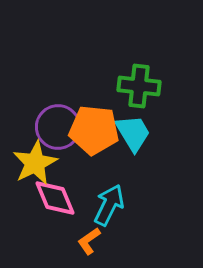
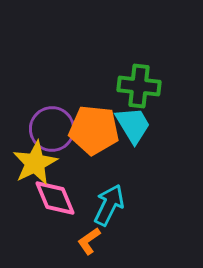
purple circle: moved 6 px left, 2 px down
cyan trapezoid: moved 8 px up
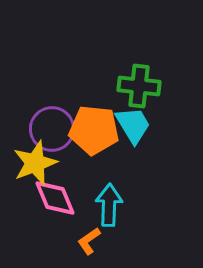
yellow star: rotated 6 degrees clockwise
cyan arrow: rotated 24 degrees counterclockwise
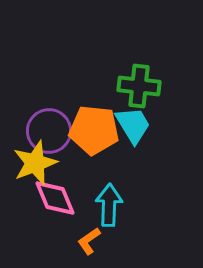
purple circle: moved 3 px left, 2 px down
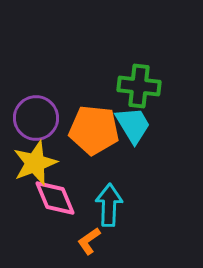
purple circle: moved 13 px left, 13 px up
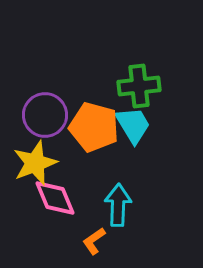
green cross: rotated 12 degrees counterclockwise
purple circle: moved 9 px right, 3 px up
orange pentagon: moved 3 px up; rotated 9 degrees clockwise
cyan arrow: moved 9 px right
orange L-shape: moved 5 px right
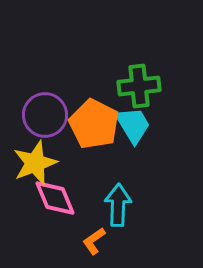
orange pentagon: moved 3 px up; rotated 12 degrees clockwise
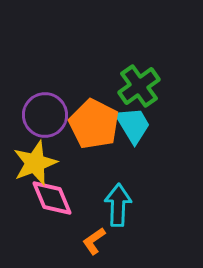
green cross: rotated 30 degrees counterclockwise
pink diamond: moved 3 px left
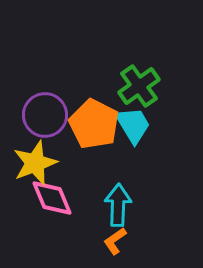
orange L-shape: moved 21 px right
